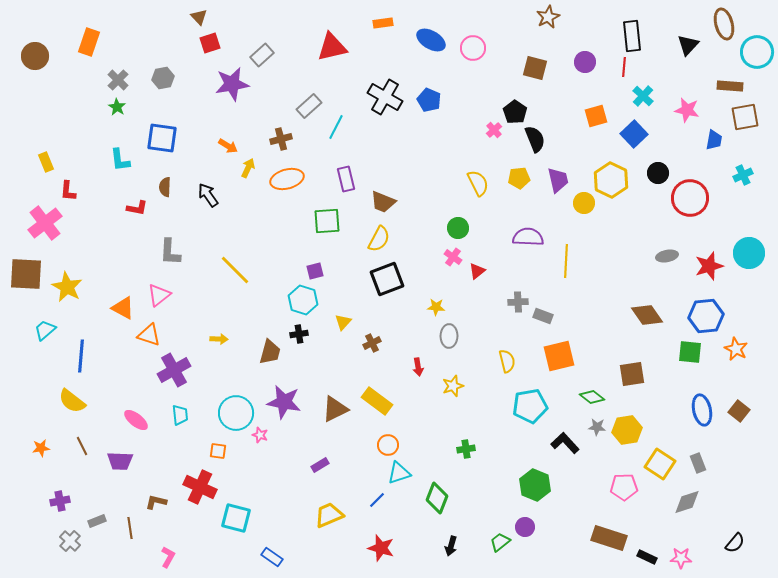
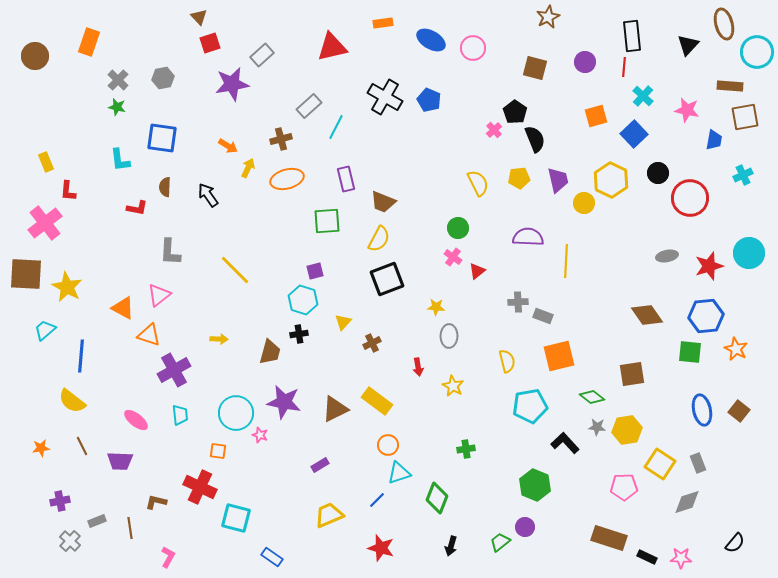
green star at (117, 107): rotated 18 degrees counterclockwise
yellow star at (453, 386): rotated 25 degrees counterclockwise
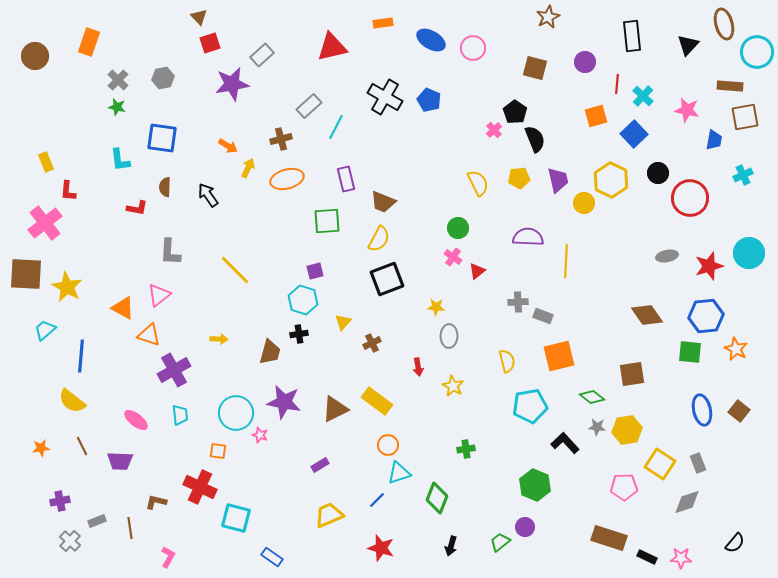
red line at (624, 67): moved 7 px left, 17 px down
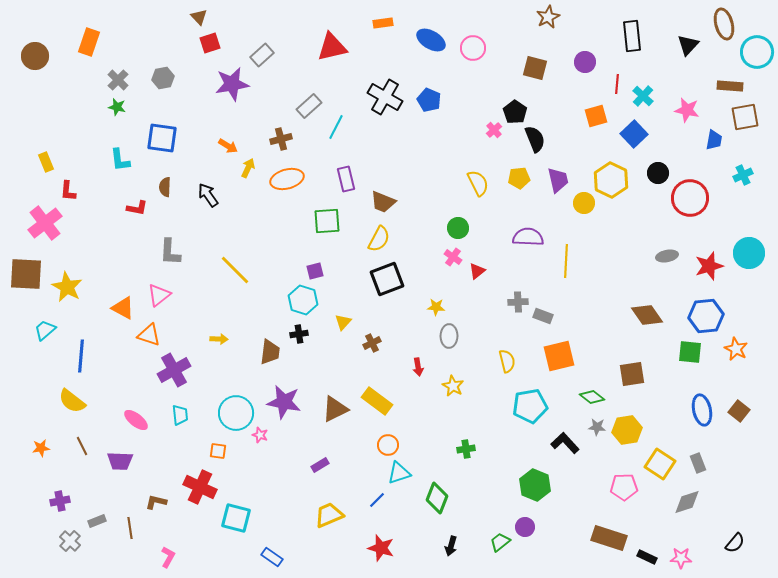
brown trapezoid at (270, 352): rotated 8 degrees counterclockwise
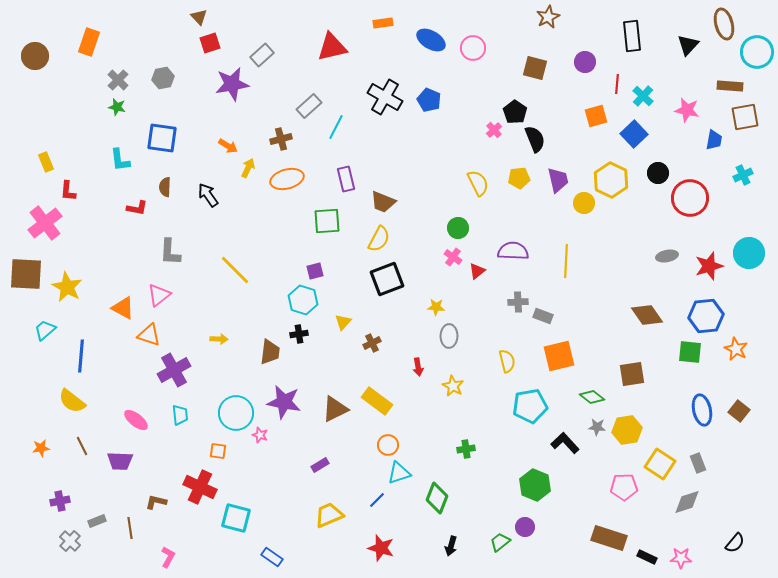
purple semicircle at (528, 237): moved 15 px left, 14 px down
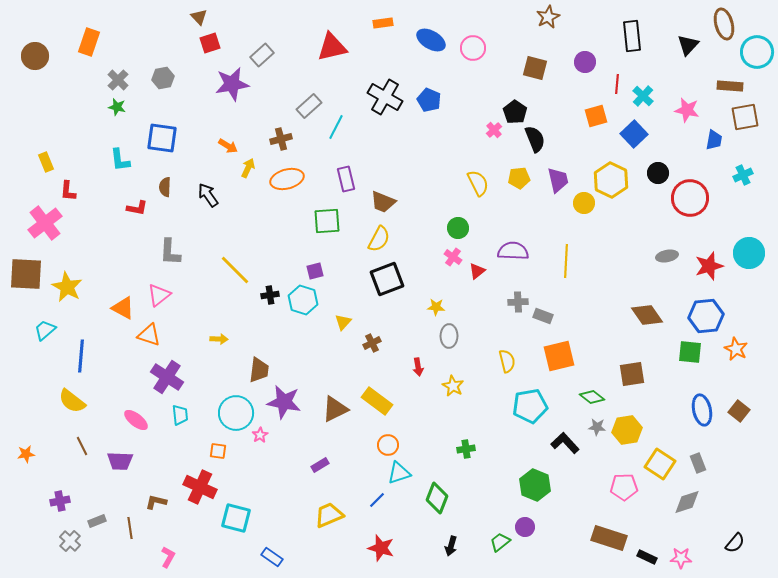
black cross at (299, 334): moved 29 px left, 39 px up
brown trapezoid at (270, 352): moved 11 px left, 18 px down
purple cross at (174, 370): moved 7 px left, 7 px down; rotated 28 degrees counterclockwise
pink star at (260, 435): rotated 21 degrees clockwise
orange star at (41, 448): moved 15 px left, 6 px down
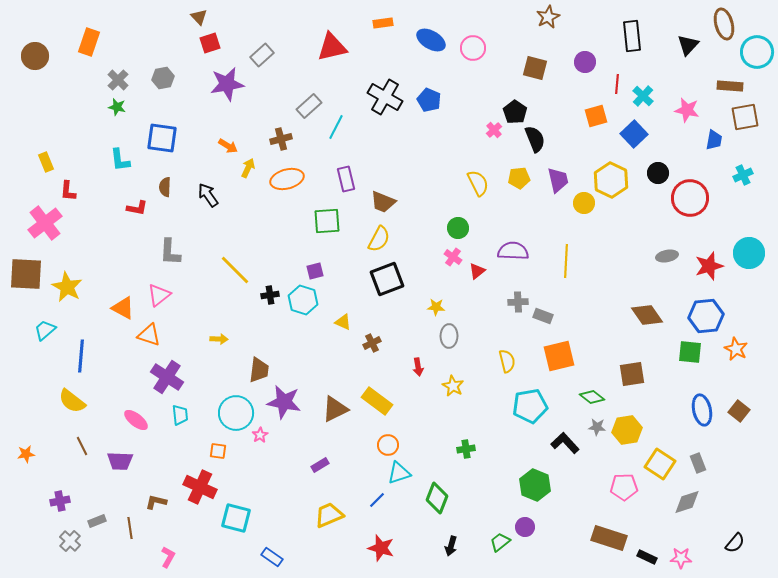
purple star at (232, 84): moved 5 px left
yellow triangle at (343, 322): rotated 48 degrees counterclockwise
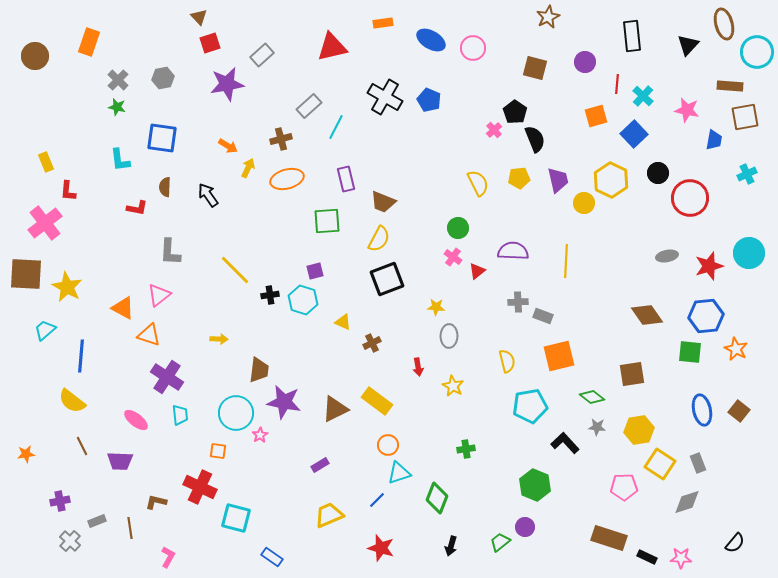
cyan cross at (743, 175): moved 4 px right, 1 px up
yellow hexagon at (627, 430): moved 12 px right
